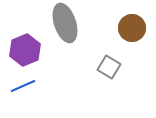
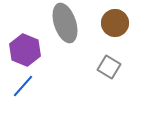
brown circle: moved 17 px left, 5 px up
purple hexagon: rotated 16 degrees counterclockwise
blue line: rotated 25 degrees counterclockwise
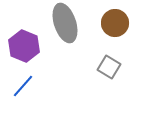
purple hexagon: moved 1 px left, 4 px up
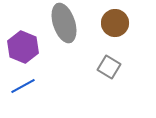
gray ellipse: moved 1 px left
purple hexagon: moved 1 px left, 1 px down
blue line: rotated 20 degrees clockwise
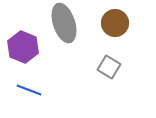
blue line: moved 6 px right, 4 px down; rotated 50 degrees clockwise
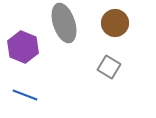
blue line: moved 4 px left, 5 px down
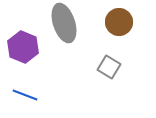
brown circle: moved 4 px right, 1 px up
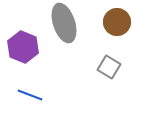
brown circle: moved 2 px left
blue line: moved 5 px right
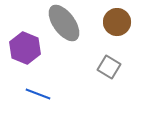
gray ellipse: rotated 18 degrees counterclockwise
purple hexagon: moved 2 px right, 1 px down
blue line: moved 8 px right, 1 px up
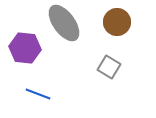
purple hexagon: rotated 16 degrees counterclockwise
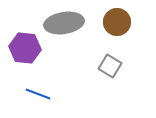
gray ellipse: rotated 63 degrees counterclockwise
gray square: moved 1 px right, 1 px up
